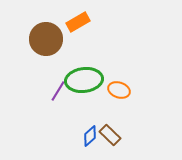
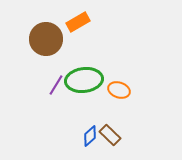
purple line: moved 2 px left, 6 px up
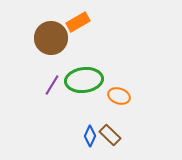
brown circle: moved 5 px right, 1 px up
purple line: moved 4 px left
orange ellipse: moved 6 px down
blue diamond: rotated 25 degrees counterclockwise
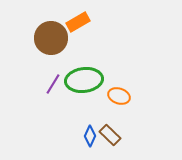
purple line: moved 1 px right, 1 px up
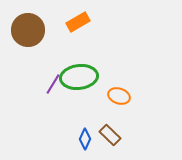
brown circle: moved 23 px left, 8 px up
green ellipse: moved 5 px left, 3 px up
blue diamond: moved 5 px left, 3 px down
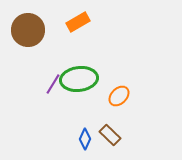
green ellipse: moved 2 px down
orange ellipse: rotated 65 degrees counterclockwise
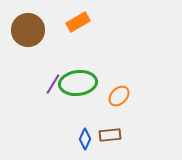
green ellipse: moved 1 px left, 4 px down
brown rectangle: rotated 50 degrees counterclockwise
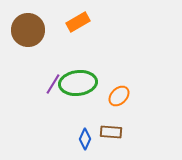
brown rectangle: moved 1 px right, 3 px up; rotated 10 degrees clockwise
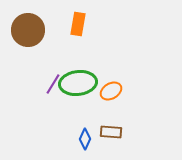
orange rectangle: moved 2 px down; rotated 50 degrees counterclockwise
orange ellipse: moved 8 px left, 5 px up; rotated 15 degrees clockwise
